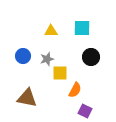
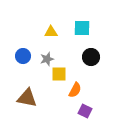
yellow triangle: moved 1 px down
yellow square: moved 1 px left, 1 px down
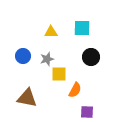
purple square: moved 2 px right, 1 px down; rotated 24 degrees counterclockwise
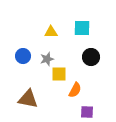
brown triangle: moved 1 px right, 1 px down
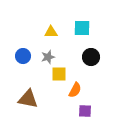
gray star: moved 1 px right, 2 px up
purple square: moved 2 px left, 1 px up
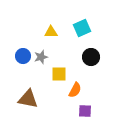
cyan square: rotated 24 degrees counterclockwise
gray star: moved 7 px left
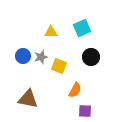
yellow square: moved 8 px up; rotated 21 degrees clockwise
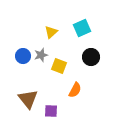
yellow triangle: rotated 40 degrees counterclockwise
gray star: moved 2 px up
brown triangle: rotated 40 degrees clockwise
purple square: moved 34 px left
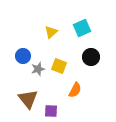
gray star: moved 3 px left, 14 px down
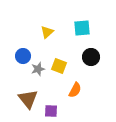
cyan square: rotated 18 degrees clockwise
yellow triangle: moved 4 px left
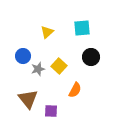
yellow square: rotated 21 degrees clockwise
